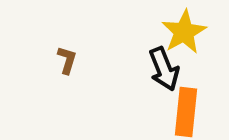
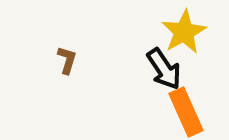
black arrow: rotated 12 degrees counterclockwise
orange rectangle: rotated 30 degrees counterclockwise
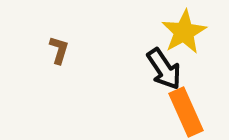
brown L-shape: moved 8 px left, 10 px up
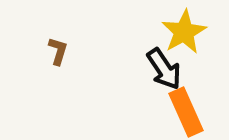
brown L-shape: moved 1 px left, 1 px down
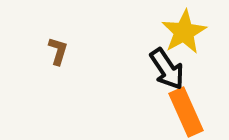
black arrow: moved 3 px right
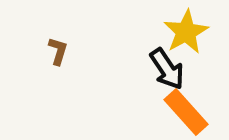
yellow star: moved 2 px right
orange rectangle: rotated 18 degrees counterclockwise
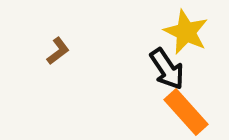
yellow star: rotated 18 degrees counterclockwise
brown L-shape: rotated 36 degrees clockwise
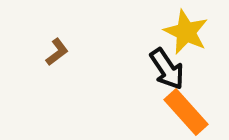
brown L-shape: moved 1 px left, 1 px down
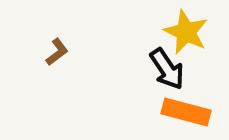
orange rectangle: rotated 33 degrees counterclockwise
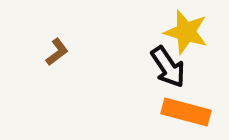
yellow star: rotated 9 degrees counterclockwise
black arrow: moved 1 px right, 2 px up
